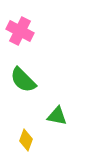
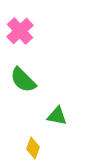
pink cross: rotated 20 degrees clockwise
yellow diamond: moved 7 px right, 8 px down
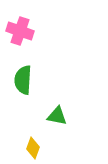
pink cross: rotated 28 degrees counterclockwise
green semicircle: rotated 48 degrees clockwise
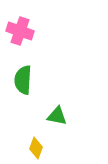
yellow diamond: moved 3 px right
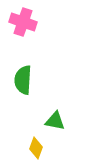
pink cross: moved 3 px right, 9 px up
green triangle: moved 2 px left, 5 px down
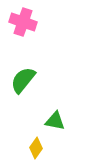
green semicircle: rotated 36 degrees clockwise
yellow diamond: rotated 15 degrees clockwise
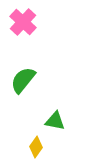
pink cross: rotated 24 degrees clockwise
yellow diamond: moved 1 px up
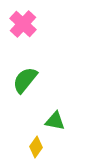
pink cross: moved 2 px down
green semicircle: moved 2 px right
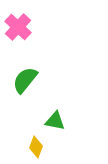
pink cross: moved 5 px left, 3 px down
yellow diamond: rotated 15 degrees counterclockwise
